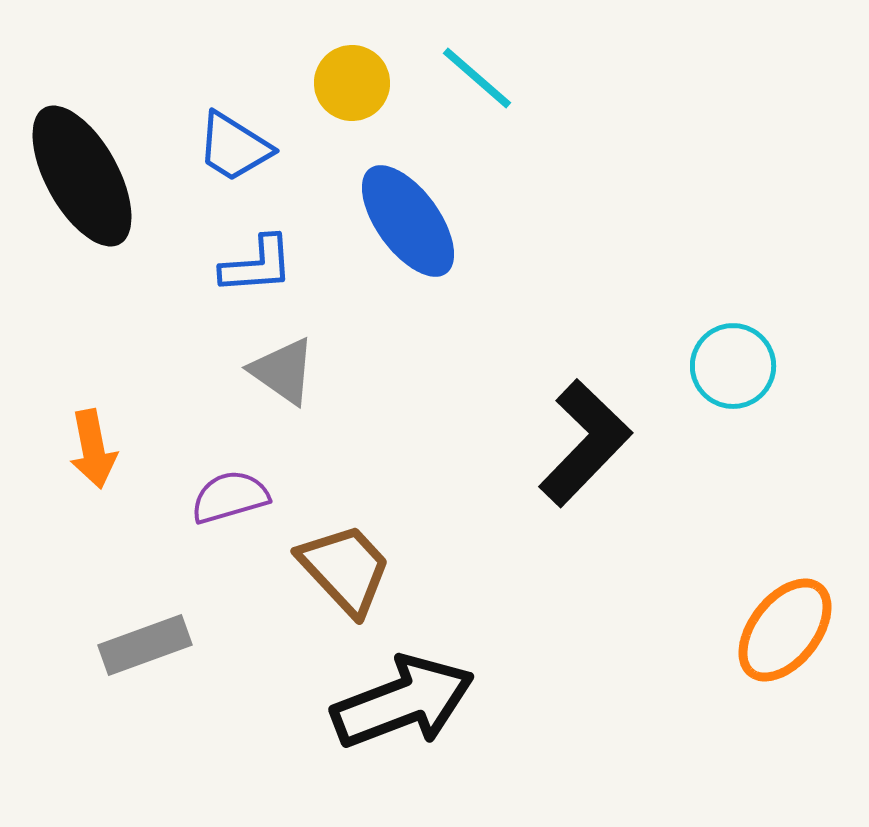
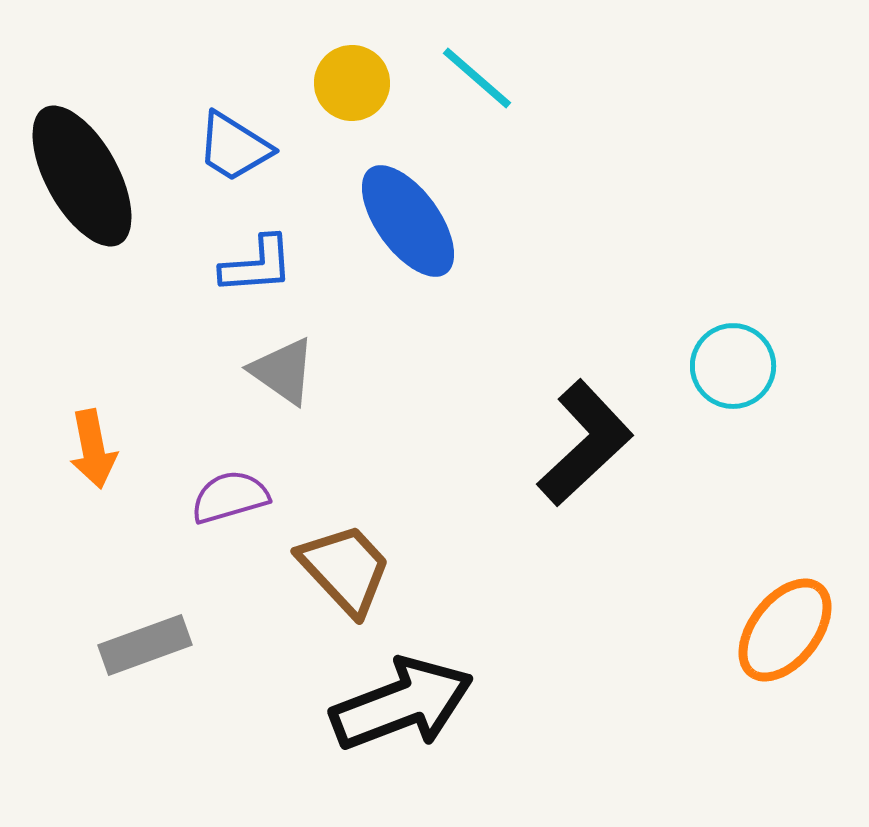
black L-shape: rotated 3 degrees clockwise
black arrow: moved 1 px left, 2 px down
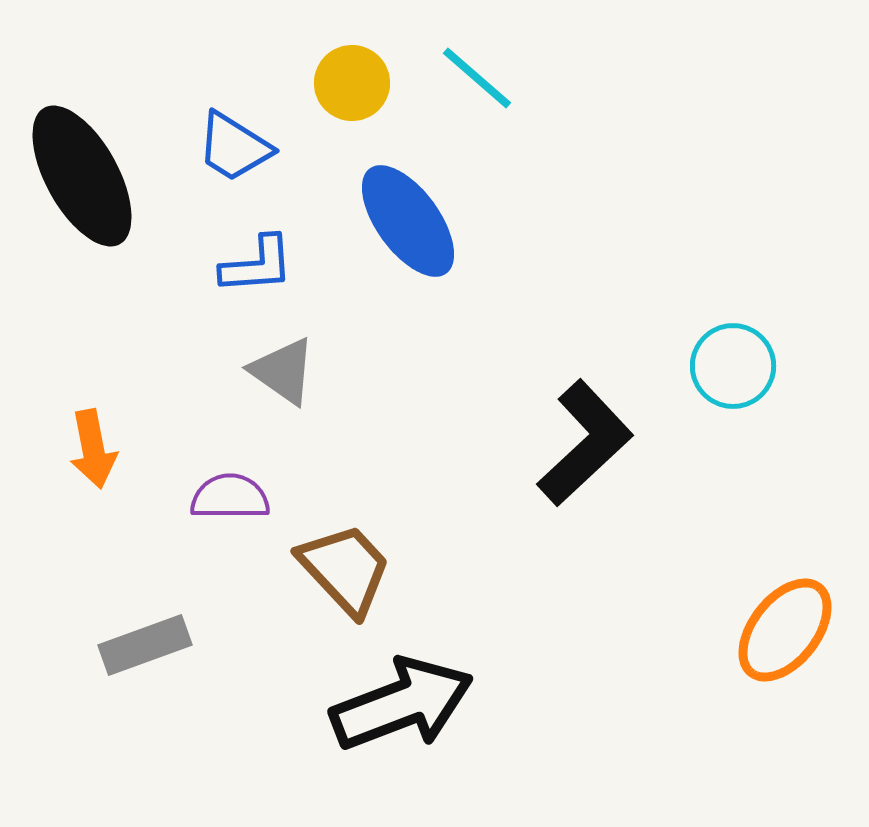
purple semicircle: rotated 16 degrees clockwise
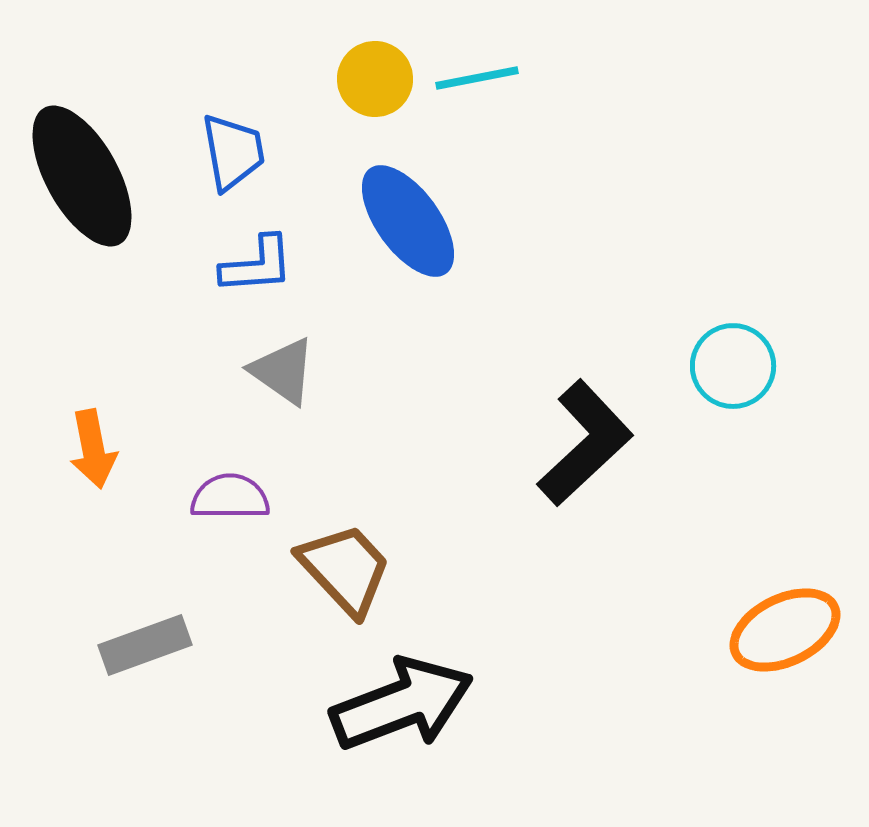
cyan line: rotated 52 degrees counterclockwise
yellow circle: moved 23 px right, 4 px up
blue trapezoid: moved 1 px left, 5 px down; rotated 132 degrees counterclockwise
orange ellipse: rotated 26 degrees clockwise
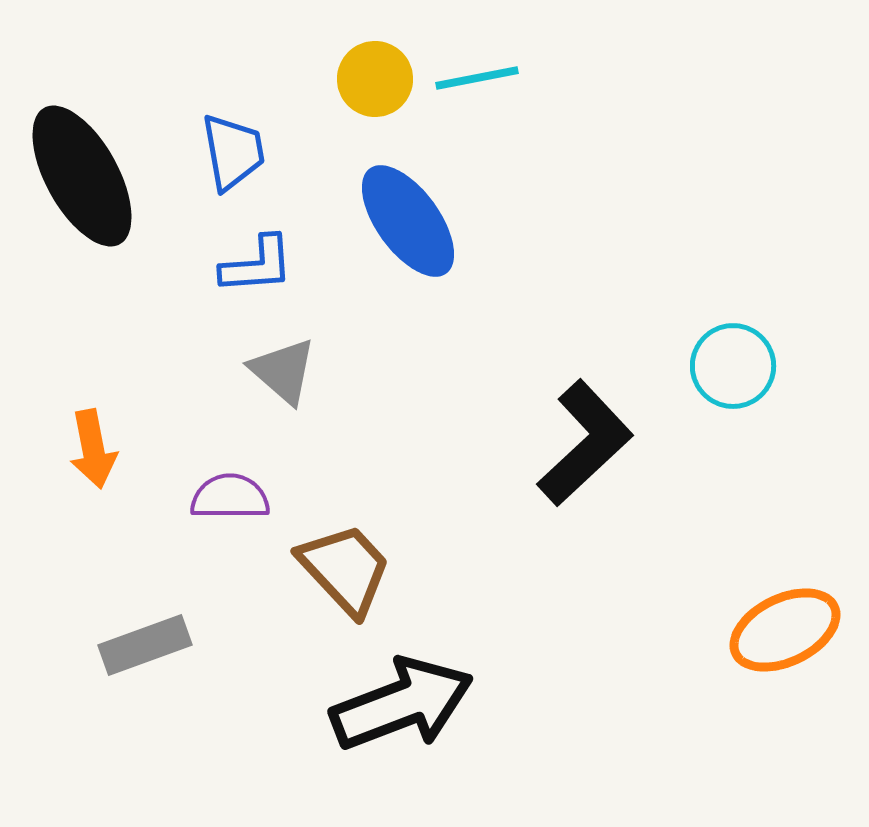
gray triangle: rotated 6 degrees clockwise
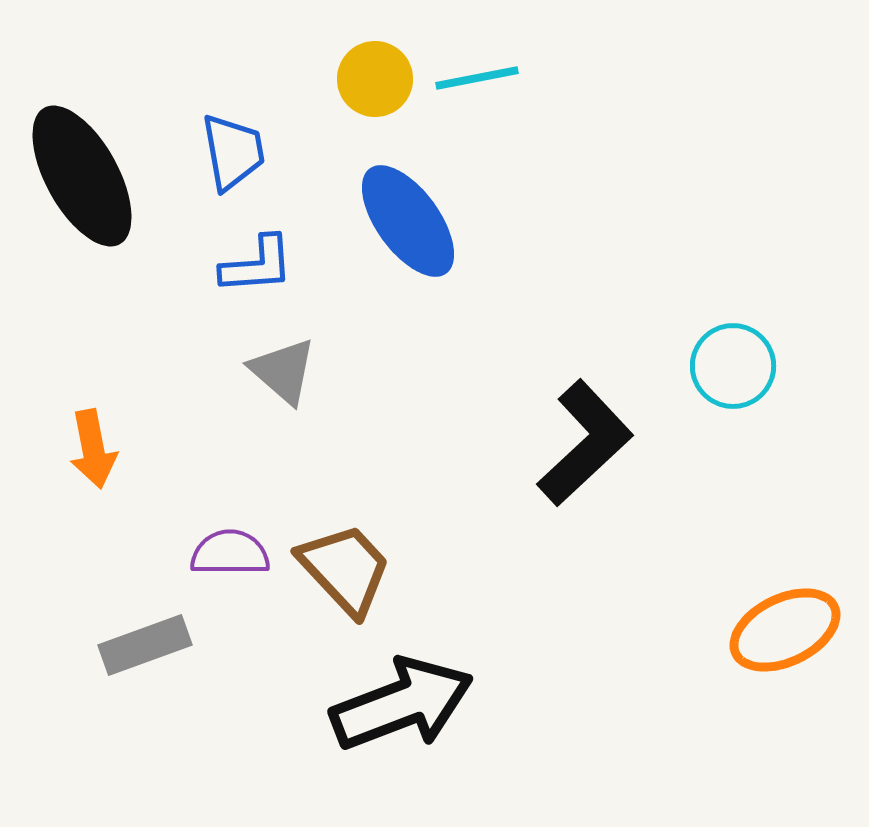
purple semicircle: moved 56 px down
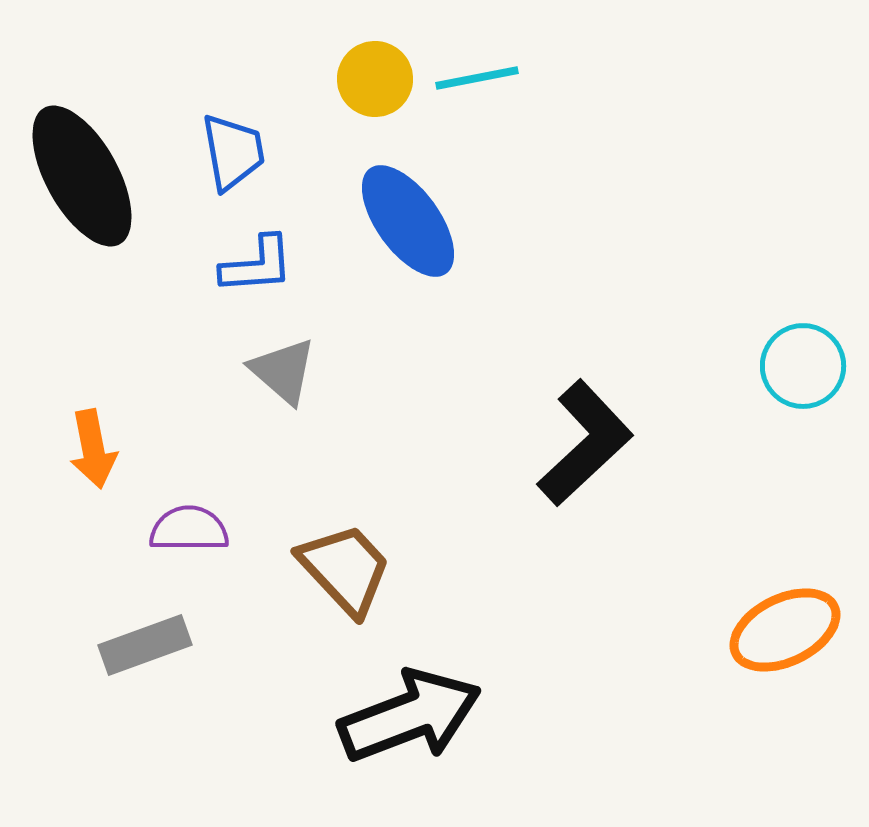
cyan circle: moved 70 px right
purple semicircle: moved 41 px left, 24 px up
black arrow: moved 8 px right, 12 px down
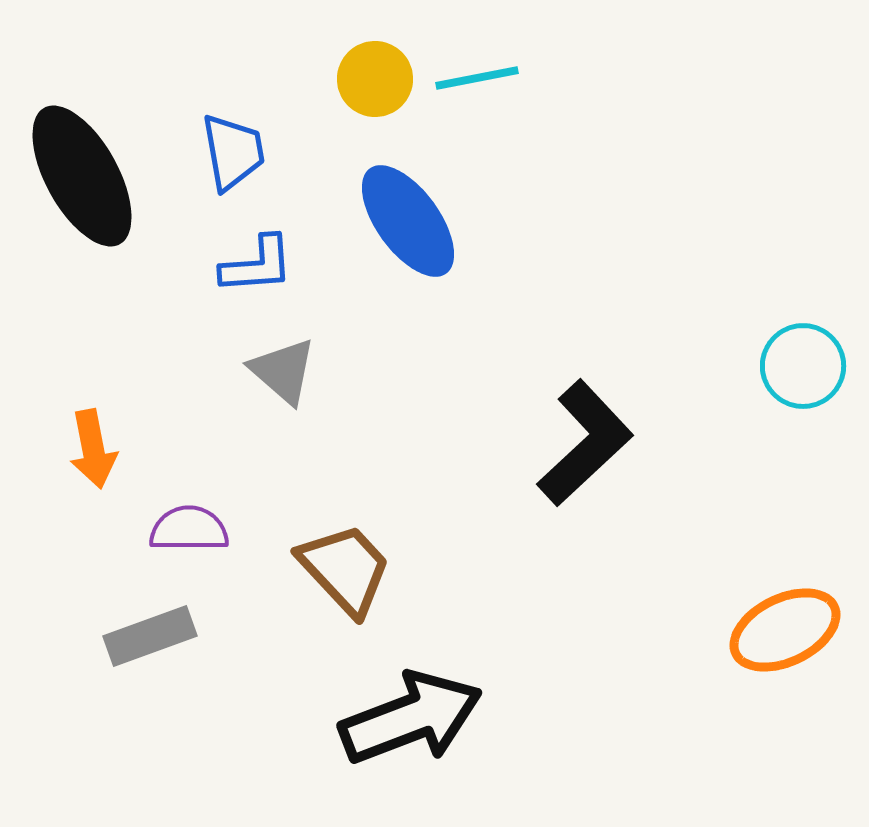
gray rectangle: moved 5 px right, 9 px up
black arrow: moved 1 px right, 2 px down
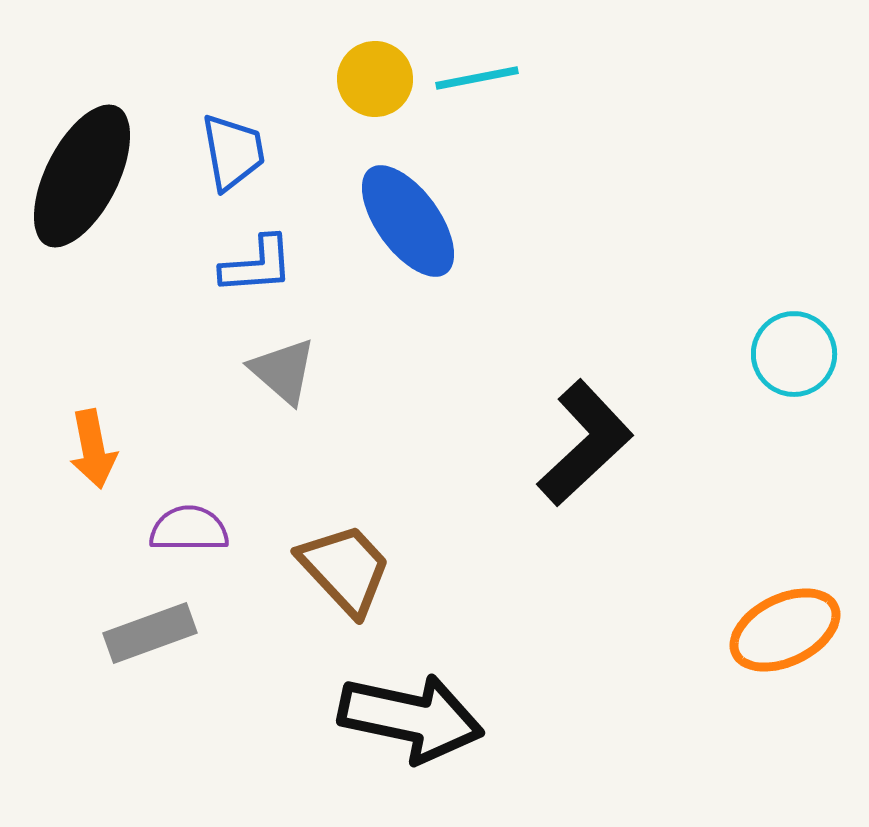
black ellipse: rotated 56 degrees clockwise
cyan circle: moved 9 px left, 12 px up
gray rectangle: moved 3 px up
black arrow: rotated 33 degrees clockwise
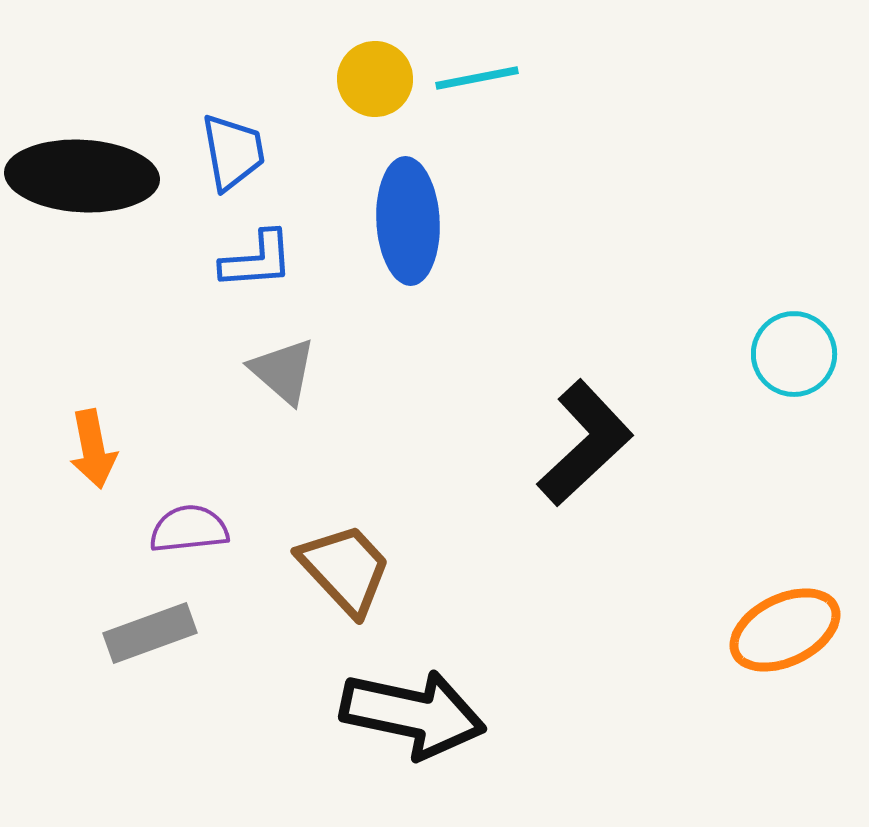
black ellipse: rotated 66 degrees clockwise
blue ellipse: rotated 33 degrees clockwise
blue L-shape: moved 5 px up
purple semicircle: rotated 6 degrees counterclockwise
black arrow: moved 2 px right, 4 px up
